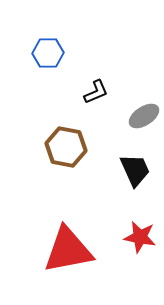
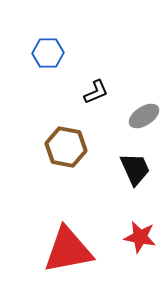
black trapezoid: moved 1 px up
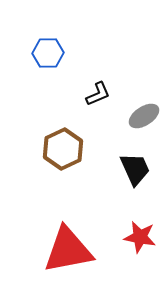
black L-shape: moved 2 px right, 2 px down
brown hexagon: moved 3 px left, 2 px down; rotated 24 degrees clockwise
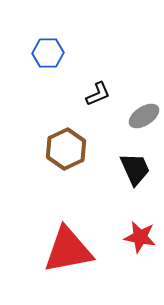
brown hexagon: moved 3 px right
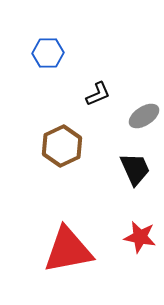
brown hexagon: moved 4 px left, 3 px up
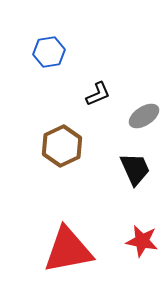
blue hexagon: moved 1 px right, 1 px up; rotated 8 degrees counterclockwise
red star: moved 2 px right, 4 px down
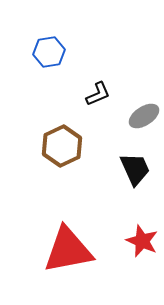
red star: rotated 12 degrees clockwise
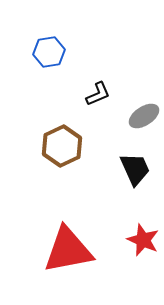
red star: moved 1 px right, 1 px up
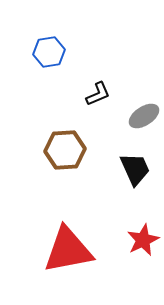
brown hexagon: moved 3 px right, 4 px down; rotated 21 degrees clockwise
red star: rotated 24 degrees clockwise
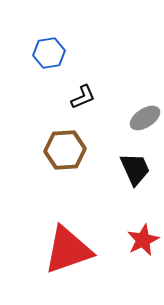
blue hexagon: moved 1 px down
black L-shape: moved 15 px left, 3 px down
gray ellipse: moved 1 px right, 2 px down
red triangle: rotated 8 degrees counterclockwise
